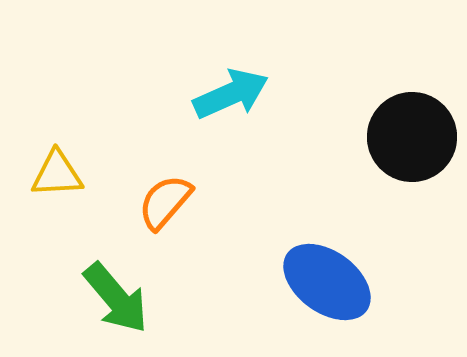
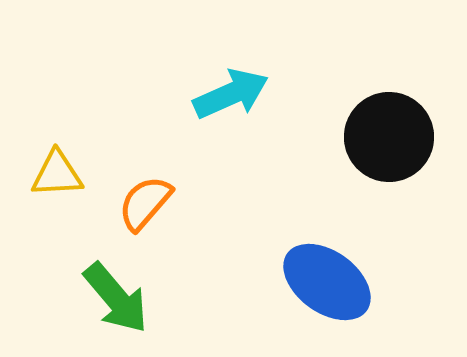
black circle: moved 23 px left
orange semicircle: moved 20 px left, 1 px down
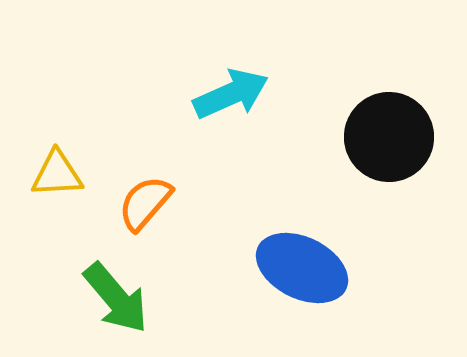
blue ellipse: moved 25 px left, 14 px up; rotated 10 degrees counterclockwise
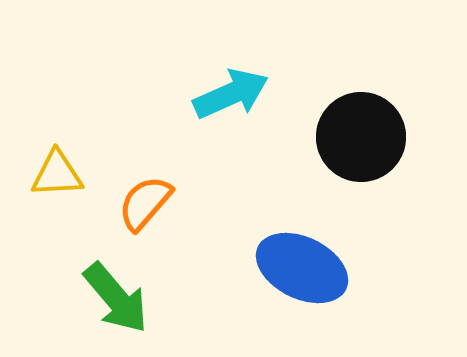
black circle: moved 28 px left
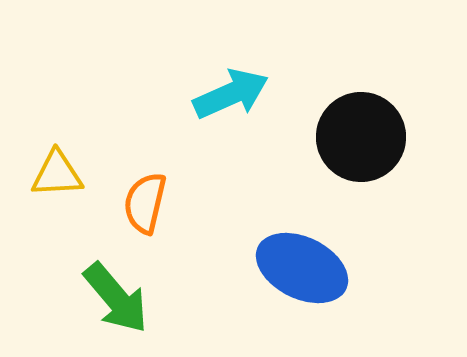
orange semicircle: rotated 28 degrees counterclockwise
